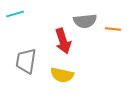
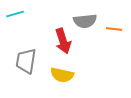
orange line: moved 1 px right
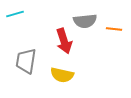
red arrow: moved 1 px right
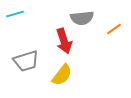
gray semicircle: moved 3 px left, 3 px up
orange line: rotated 42 degrees counterclockwise
gray trapezoid: rotated 116 degrees counterclockwise
yellow semicircle: rotated 65 degrees counterclockwise
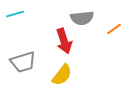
gray trapezoid: moved 3 px left, 1 px down
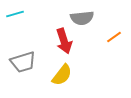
orange line: moved 8 px down
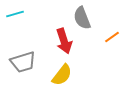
gray semicircle: rotated 75 degrees clockwise
orange line: moved 2 px left
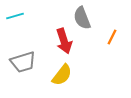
cyan line: moved 2 px down
orange line: rotated 28 degrees counterclockwise
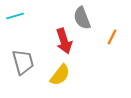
gray trapezoid: rotated 88 degrees counterclockwise
yellow semicircle: moved 2 px left
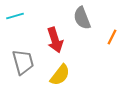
red arrow: moved 9 px left, 1 px up
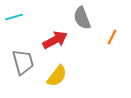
cyan line: moved 1 px left, 1 px down
red arrow: rotated 100 degrees counterclockwise
yellow semicircle: moved 3 px left, 1 px down
